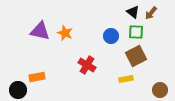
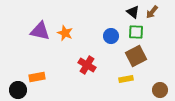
brown arrow: moved 1 px right, 1 px up
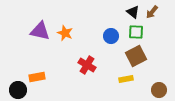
brown circle: moved 1 px left
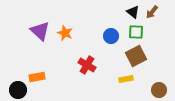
purple triangle: rotated 30 degrees clockwise
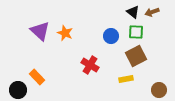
brown arrow: rotated 32 degrees clockwise
red cross: moved 3 px right
orange rectangle: rotated 56 degrees clockwise
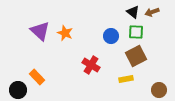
red cross: moved 1 px right
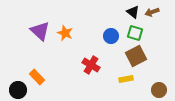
green square: moved 1 px left, 1 px down; rotated 14 degrees clockwise
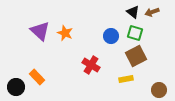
black circle: moved 2 px left, 3 px up
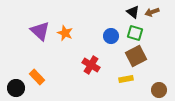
black circle: moved 1 px down
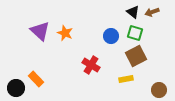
orange rectangle: moved 1 px left, 2 px down
